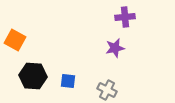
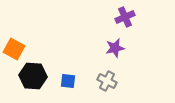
purple cross: rotated 18 degrees counterclockwise
orange square: moved 1 px left, 9 px down
gray cross: moved 9 px up
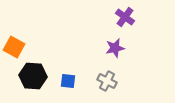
purple cross: rotated 30 degrees counterclockwise
orange square: moved 2 px up
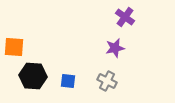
orange square: rotated 25 degrees counterclockwise
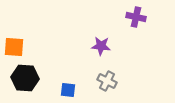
purple cross: moved 11 px right; rotated 24 degrees counterclockwise
purple star: moved 14 px left, 2 px up; rotated 18 degrees clockwise
black hexagon: moved 8 px left, 2 px down
blue square: moved 9 px down
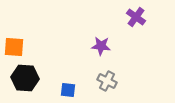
purple cross: rotated 24 degrees clockwise
